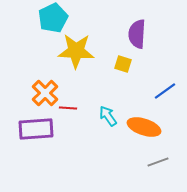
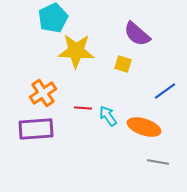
purple semicircle: rotated 52 degrees counterclockwise
orange cross: moved 2 px left; rotated 12 degrees clockwise
red line: moved 15 px right
gray line: rotated 30 degrees clockwise
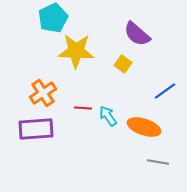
yellow square: rotated 18 degrees clockwise
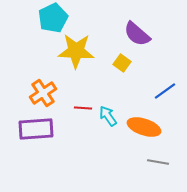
yellow square: moved 1 px left, 1 px up
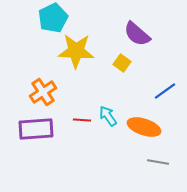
orange cross: moved 1 px up
red line: moved 1 px left, 12 px down
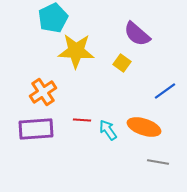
cyan arrow: moved 14 px down
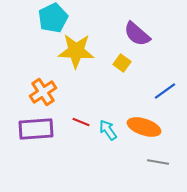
red line: moved 1 px left, 2 px down; rotated 18 degrees clockwise
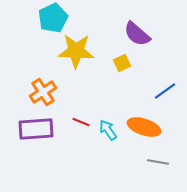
yellow square: rotated 30 degrees clockwise
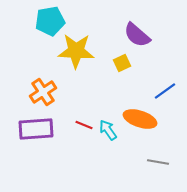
cyan pentagon: moved 3 px left, 3 px down; rotated 16 degrees clockwise
purple semicircle: moved 1 px down
red line: moved 3 px right, 3 px down
orange ellipse: moved 4 px left, 8 px up
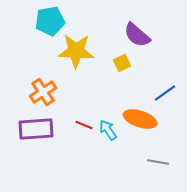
blue line: moved 2 px down
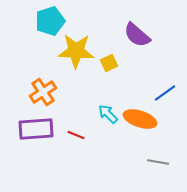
cyan pentagon: rotated 8 degrees counterclockwise
yellow square: moved 13 px left
red line: moved 8 px left, 10 px down
cyan arrow: moved 16 px up; rotated 10 degrees counterclockwise
